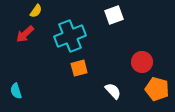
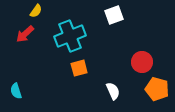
white semicircle: rotated 18 degrees clockwise
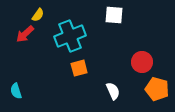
yellow semicircle: moved 2 px right, 4 px down
white square: rotated 24 degrees clockwise
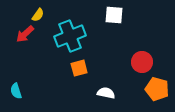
white semicircle: moved 7 px left, 2 px down; rotated 54 degrees counterclockwise
